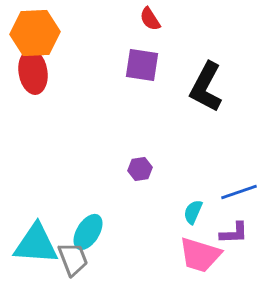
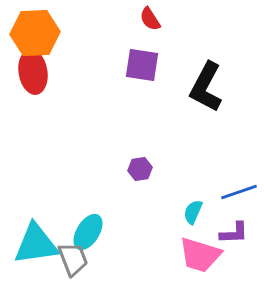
cyan triangle: rotated 12 degrees counterclockwise
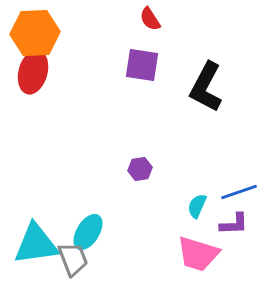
red ellipse: rotated 24 degrees clockwise
cyan semicircle: moved 4 px right, 6 px up
purple L-shape: moved 9 px up
pink trapezoid: moved 2 px left, 1 px up
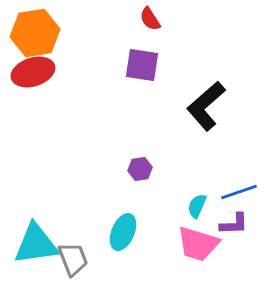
orange hexagon: rotated 6 degrees counterclockwise
red ellipse: rotated 57 degrees clockwise
black L-shape: moved 19 px down; rotated 21 degrees clockwise
cyan ellipse: moved 35 px right; rotated 9 degrees counterclockwise
pink trapezoid: moved 10 px up
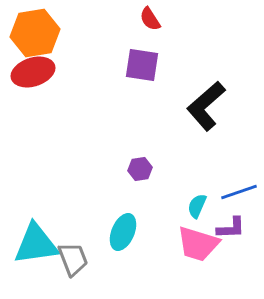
purple L-shape: moved 3 px left, 4 px down
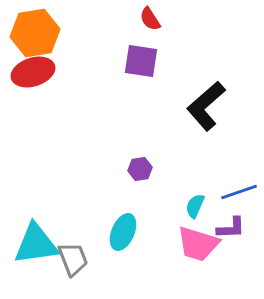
purple square: moved 1 px left, 4 px up
cyan semicircle: moved 2 px left
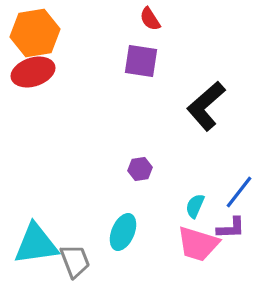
blue line: rotated 33 degrees counterclockwise
gray trapezoid: moved 2 px right, 2 px down
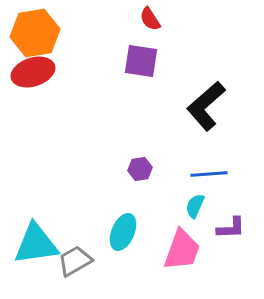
blue line: moved 30 px left, 18 px up; rotated 48 degrees clockwise
pink trapezoid: moved 16 px left, 6 px down; rotated 87 degrees counterclockwise
gray trapezoid: rotated 99 degrees counterclockwise
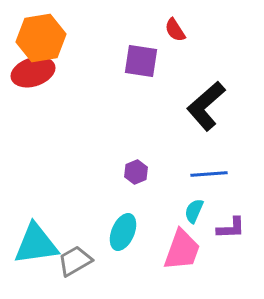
red semicircle: moved 25 px right, 11 px down
orange hexagon: moved 6 px right, 5 px down
purple hexagon: moved 4 px left, 3 px down; rotated 15 degrees counterclockwise
cyan semicircle: moved 1 px left, 5 px down
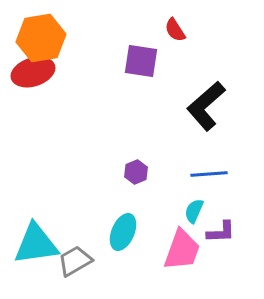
purple L-shape: moved 10 px left, 4 px down
